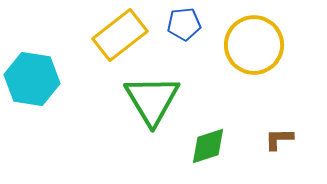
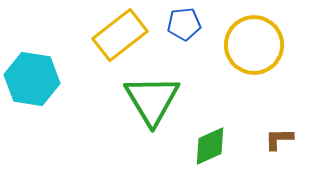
green diamond: moved 2 px right; rotated 6 degrees counterclockwise
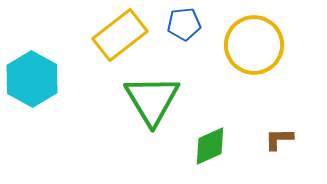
cyan hexagon: rotated 20 degrees clockwise
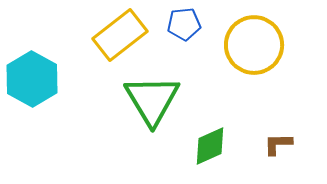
brown L-shape: moved 1 px left, 5 px down
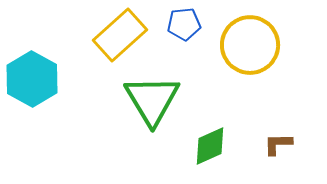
yellow rectangle: rotated 4 degrees counterclockwise
yellow circle: moved 4 px left
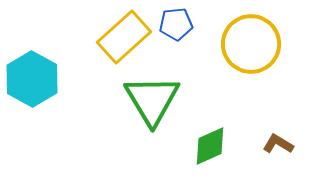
blue pentagon: moved 8 px left
yellow rectangle: moved 4 px right, 2 px down
yellow circle: moved 1 px right, 1 px up
brown L-shape: rotated 32 degrees clockwise
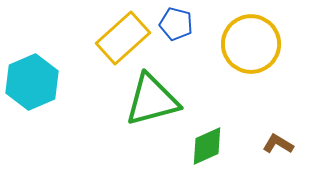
blue pentagon: rotated 20 degrees clockwise
yellow rectangle: moved 1 px left, 1 px down
cyan hexagon: moved 3 px down; rotated 8 degrees clockwise
green triangle: rotated 46 degrees clockwise
green diamond: moved 3 px left
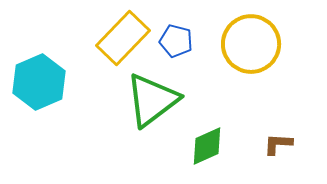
blue pentagon: moved 17 px down
yellow rectangle: rotated 4 degrees counterclockwise
cyan hexagon: moved 7 px right
green triangle: rotated 22 degrees counterclockwise
brown L-shape: rotated 28 degrees counterclockwise
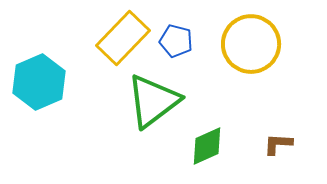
green triangle: moved 1 px right, 1 px down
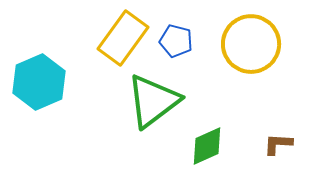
yellow rectangle: rotated 8 degrees counterclockwise
